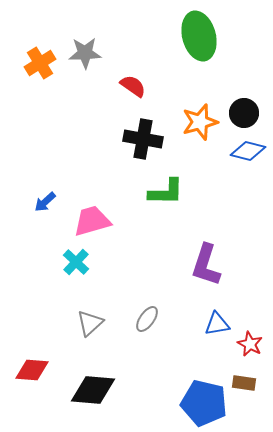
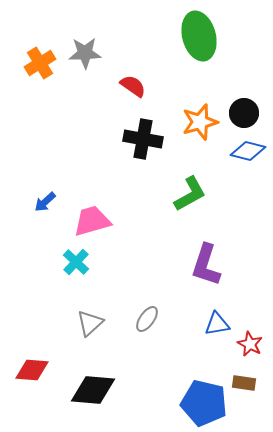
green L-shape: moved 24 px right, 2 px down; rotated 30 degrees counterclockwise
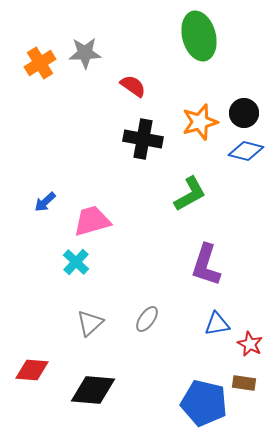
blue diamond: moved 2 px left
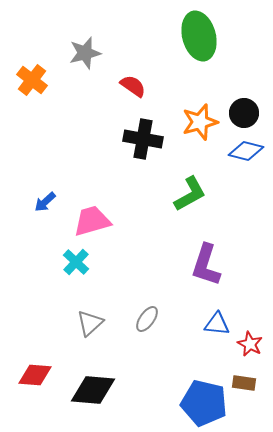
gray star: rotated 12 degrees counterclockwise
orange cross: moved 8 px left, 17 px down; rotated 20 degrees counterclockwise
blue triangle: rotated 16 degrees clockwise
red diamond: moved 3 px right, 5 px down
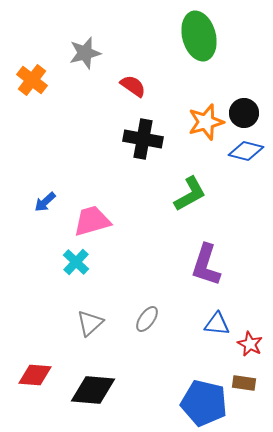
orange star: moved 6 px right
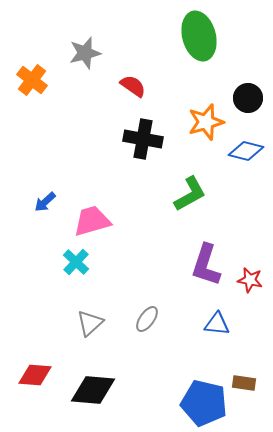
black circle: moved 4 px right, 15 px up
red star: moved 64 px up; rotated 15 degrees counterclockwise
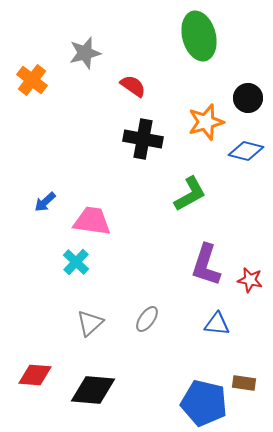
pink trapezoid: rotated 24 degrees clockwise
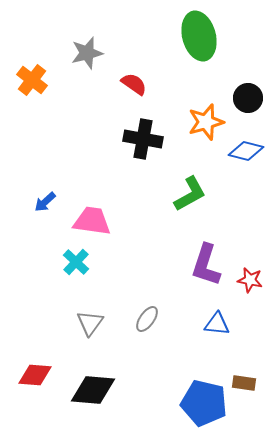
gray star: moved 2 px right
red semicircle: moved 1 px right, 2 px up
gray triangle: rotated 12 degrees counterclockwise
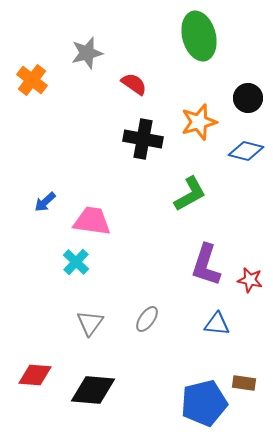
orange star: moved 7 px left
blue pentagon: rotated 27 degrees counterclockwise
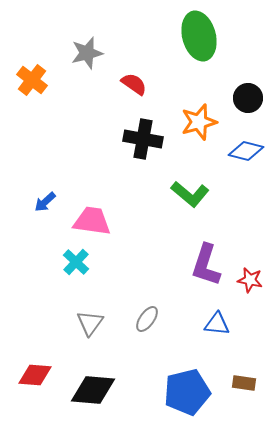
green L-shape: rotated 69 degrees clockwise
blue pentagon: moved 17 px left, 11 px up
